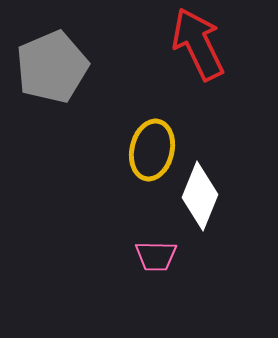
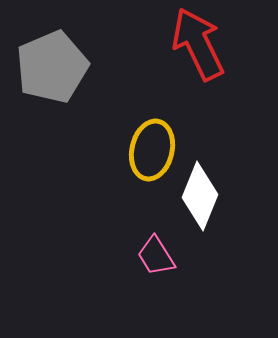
pink trapezoid: rotated 57 degrees clockwise
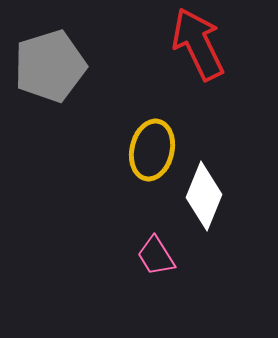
gray pentagon: moved 2 px left, 1 px up; rotated 6 degrees clockwise
white diamond: moved 4 px right
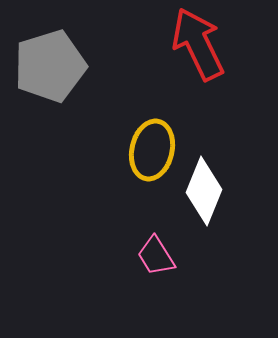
white diamond: moved 5 px up
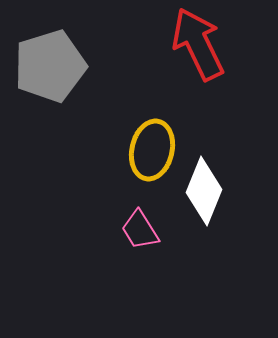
pink trapezoid: moved 16 px left, 26 px up
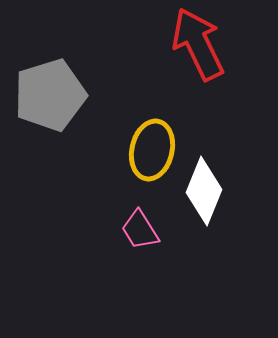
gray pentagon: moved 29 px down
